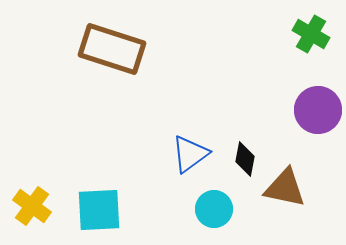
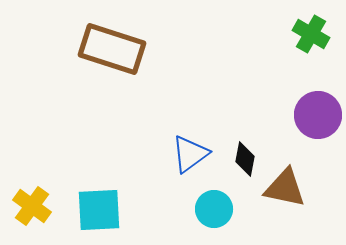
purple circle: moved 5 px down
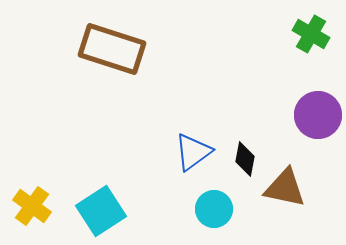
blue triangle: moved 3 px right, 2 px up
cyan square: moved 2 px right, 1 px down; rotated 30 degrees counterclockwise
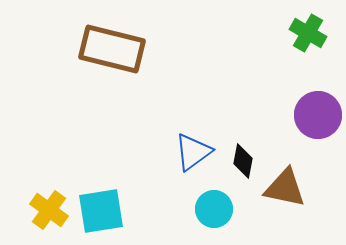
green cross: moved 3 px left, 1 px up
brown rectangle: rotated 4 degrees counterclockwise
black diamond: moved 2 px left, 2 px down
yellow cross: moved 17 px right, 4 px down
cyan square: rotated 24 degrees clockwise
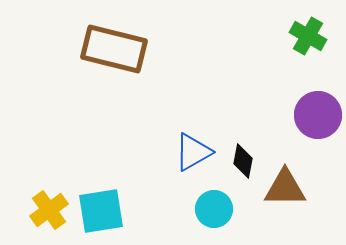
green cross: moved 3 px down
brown rectangle: moved 2 px right
blue triangle: rotated 6 degrees clockwise
brown triangle: rotated 12 degrees counterclockwise
yellow cross: rotated 18 degrees clockwise
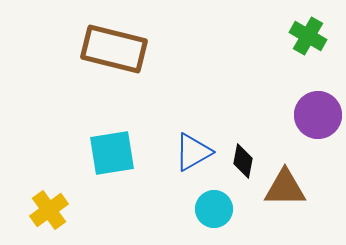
cyan square: moved 11 px right, 58 px up
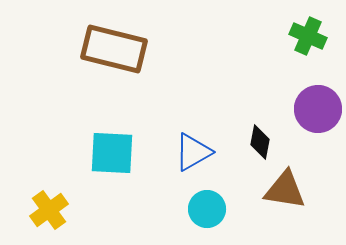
green cross: rotated 6 degrees counterclockwise
purple circle: moved 6 px up
cyan square: rotated 12 degrees clockwise
black diamond: moved 17 px right, 19 px up
brown triangle: moved 2 px down; rotated 9 degrees clockwise
cyan circle: moved 7 px left
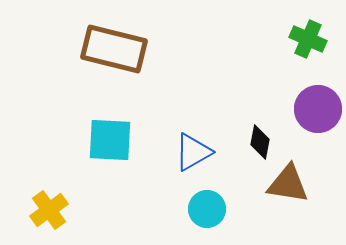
green cross: moved 3 px down
cyan square: moved 2 px left, 13 px up
brown triangle: moved 3 px right, 6 px up
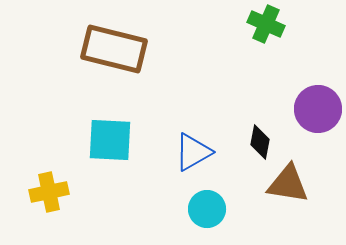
green cross: moved 42 px left, 15 px up
yellow cross: moved 18 px up; rotated 24 degrees clockwise
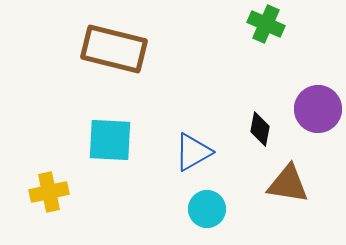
black diamond: moved 13 px up
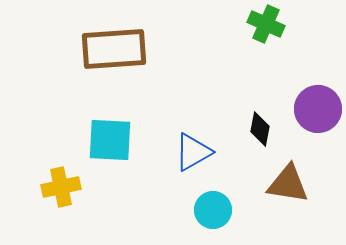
brown rectangle: rotated 18 degrees counterclockwise
yellow cross: moved 12 px right, 5 px up
cyan circle: moved 6 px right, 1 px down
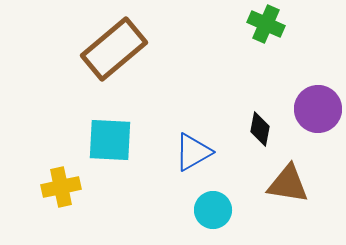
brown rectangle: rotated 36 degrees counterclockwise
